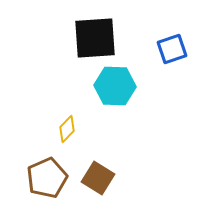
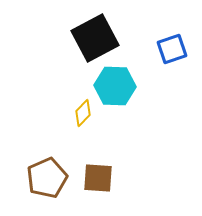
black square: rotated 24 degrees counterclockwise
yellow diamond: moved 16 px right, 16 px up
brown square: rotated 28 degrees counterclockwise
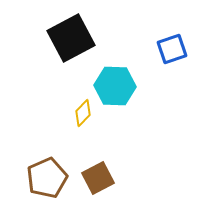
black square: moved 24 px left
brown square: rotated 32 degrees counterclockwise
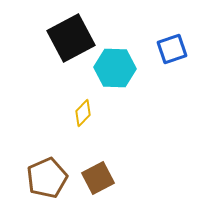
cyan hexagon: moved 18 px up
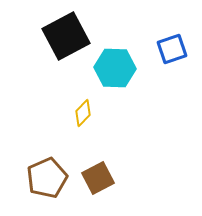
black square: moved 5 px left, 2 px up
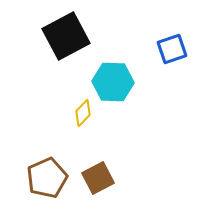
cyan hexagon: moved 2 px left, 14 px down
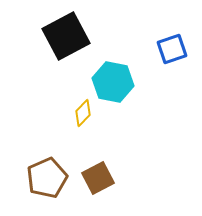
cyan hexagon: rotated 9 degrees clockwise
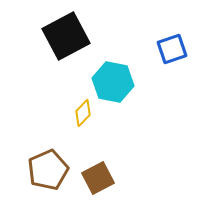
brown pentagon: moved 1 px right, 8 px up
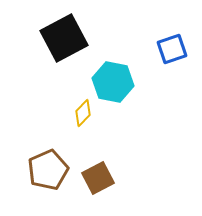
black square: moved 2 px left, 2 px down
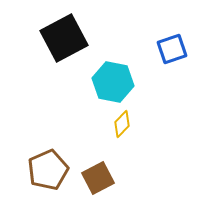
yellow diamond: moved 39 px right, 11 px down
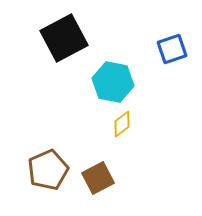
yellow diamond: rotated 8 degrees clockwise
